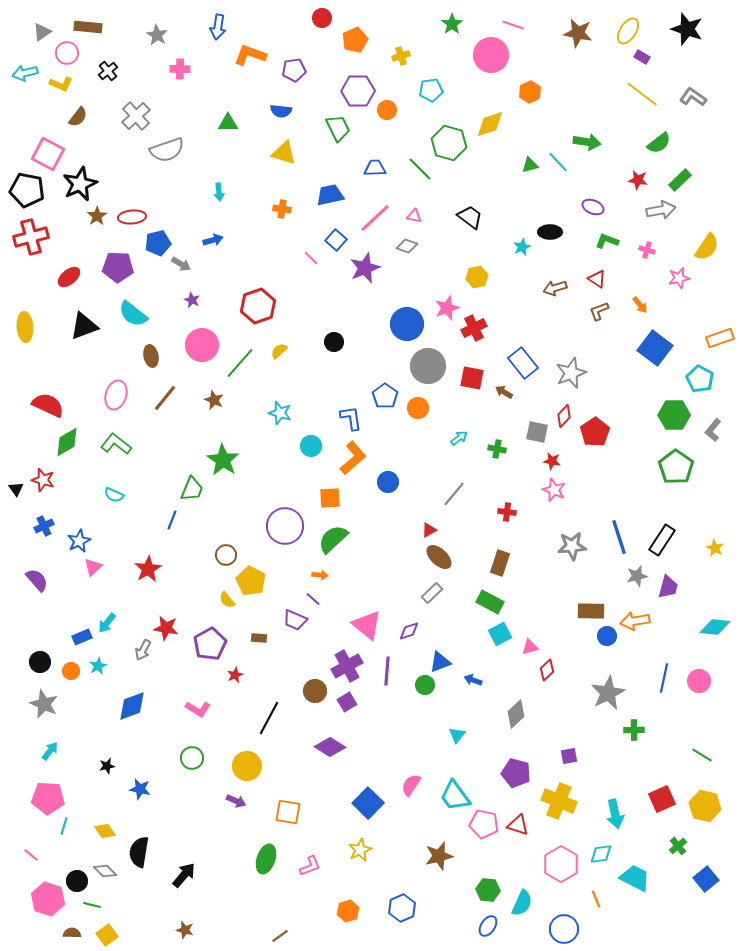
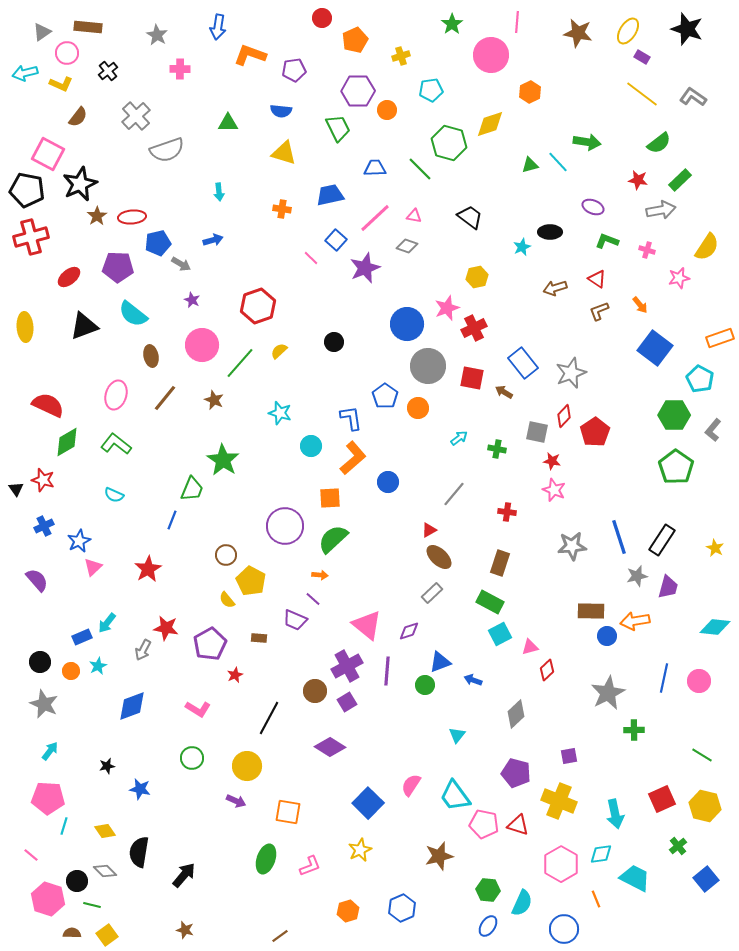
pink line at (513, 25): moved 4 px right, 3 px up; rotated 75 degrees clockwise
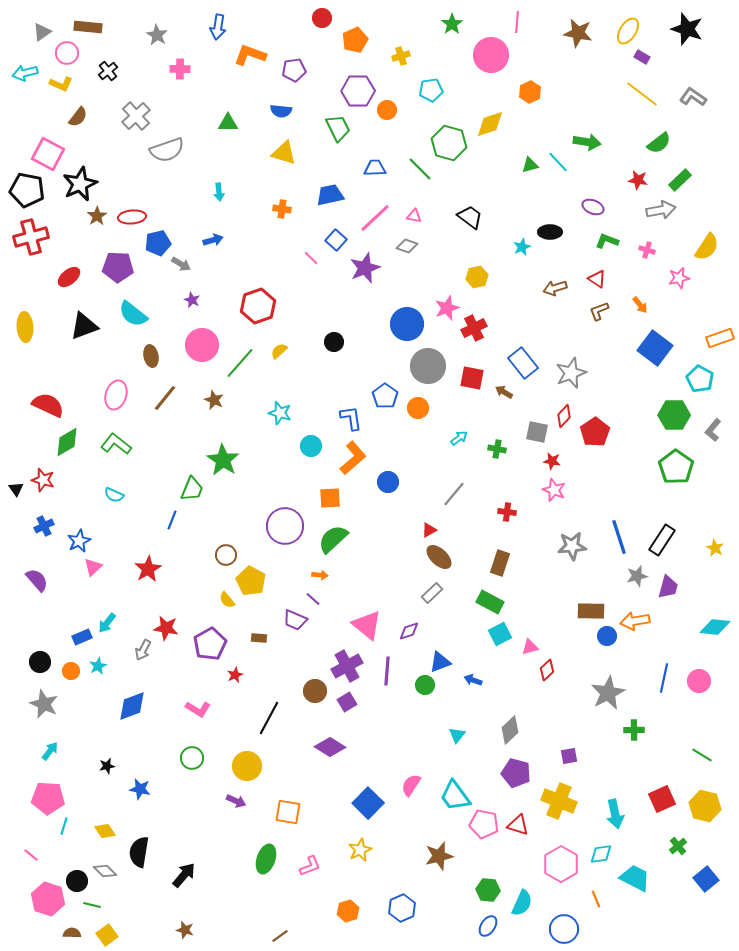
gray diamond at (516, 714): moved 6 px left, 16 px down
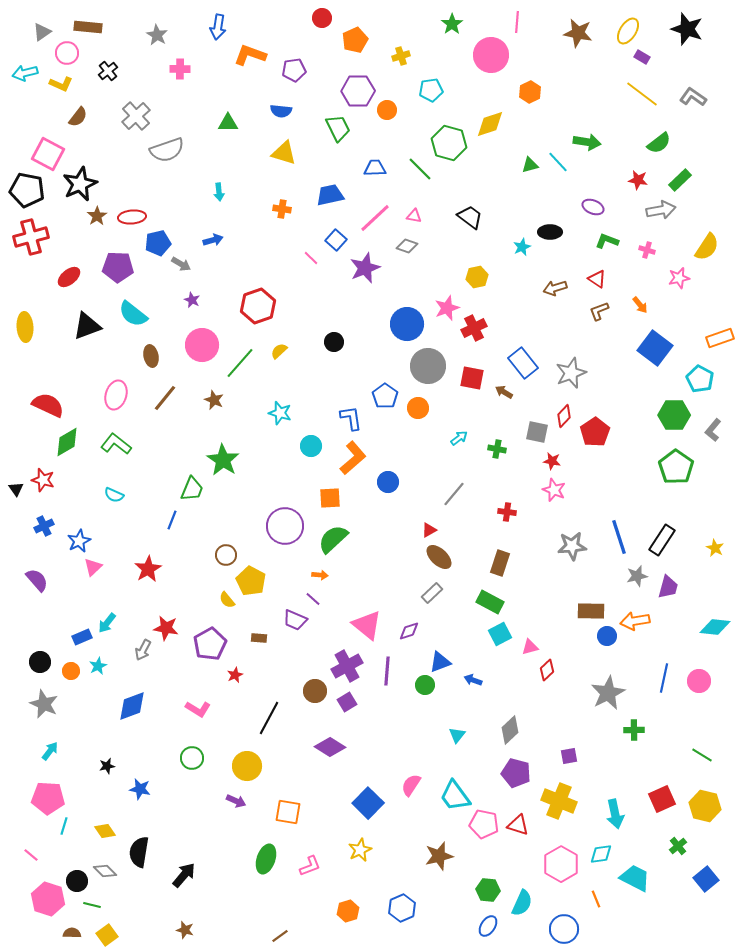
black triangle at (84, 326): moved 3 px right
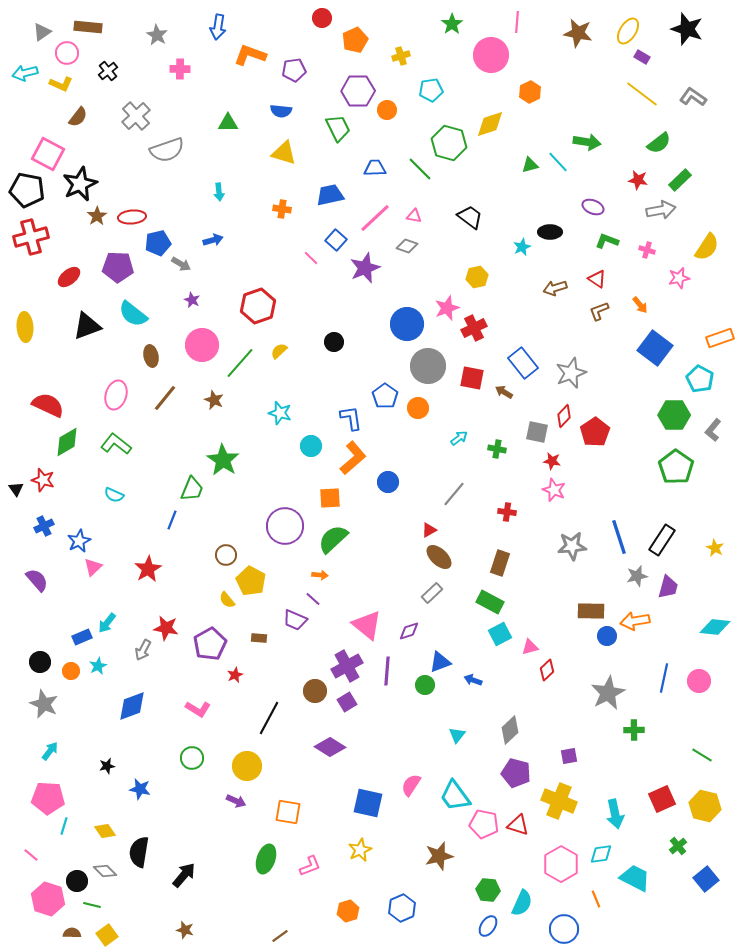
blue square at (368, 803): rotated 32 degrees counterclockwise
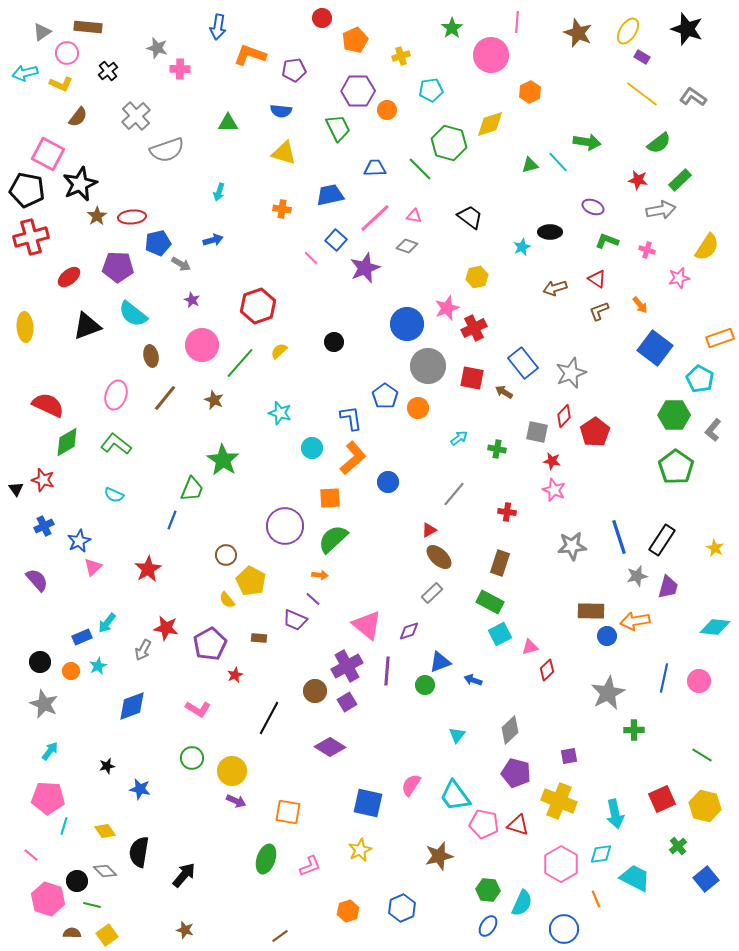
green star at (452, 24): moved 4 px down
brown star at (578, 33): rotated 12 degrees clockwise
gray star at (157, 35): moved 13 px down; rotated 15 degrees counterclockwise
cyan arrow at (219, 192): rotated 24 degrees clockwise
cyan circle at (311, 446): moved 1 px right, 2 px down
yellow circle at (247, 766): moved 15 px left, 5 px down
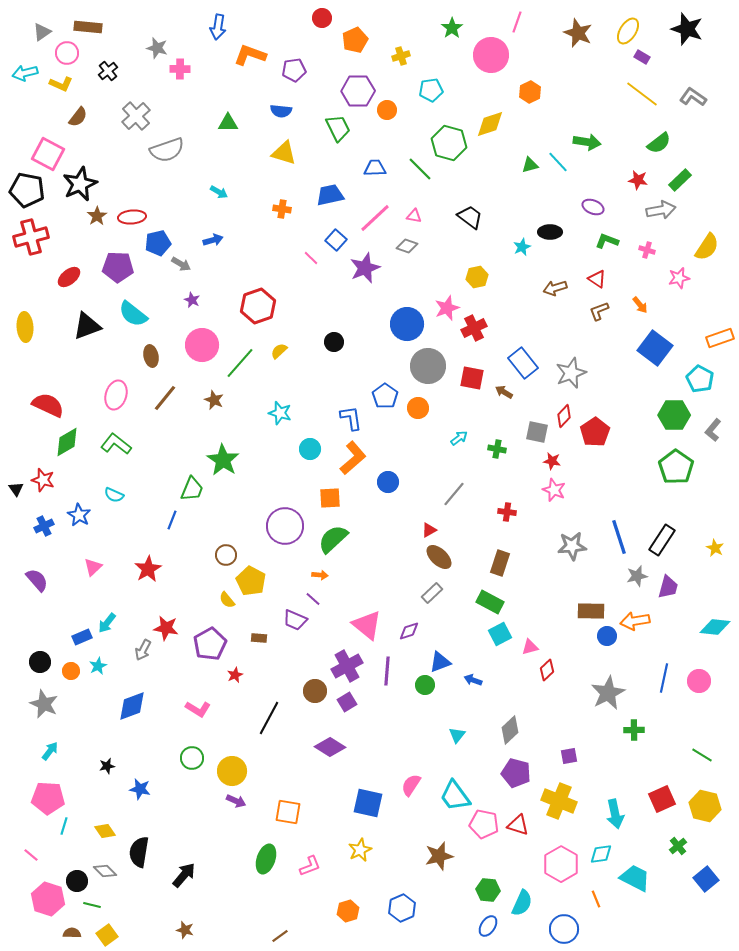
pink line at (517, 22): rotated 15 degrees clockwise
cyan arrow at (219, 192): rotated 78 degrees counterclockwise
cyan circle at (312, 448): moved 2 px left, 1 px down
blue star at (79, 541): moved 26 px up; rotated 15 degrees counterclockwise
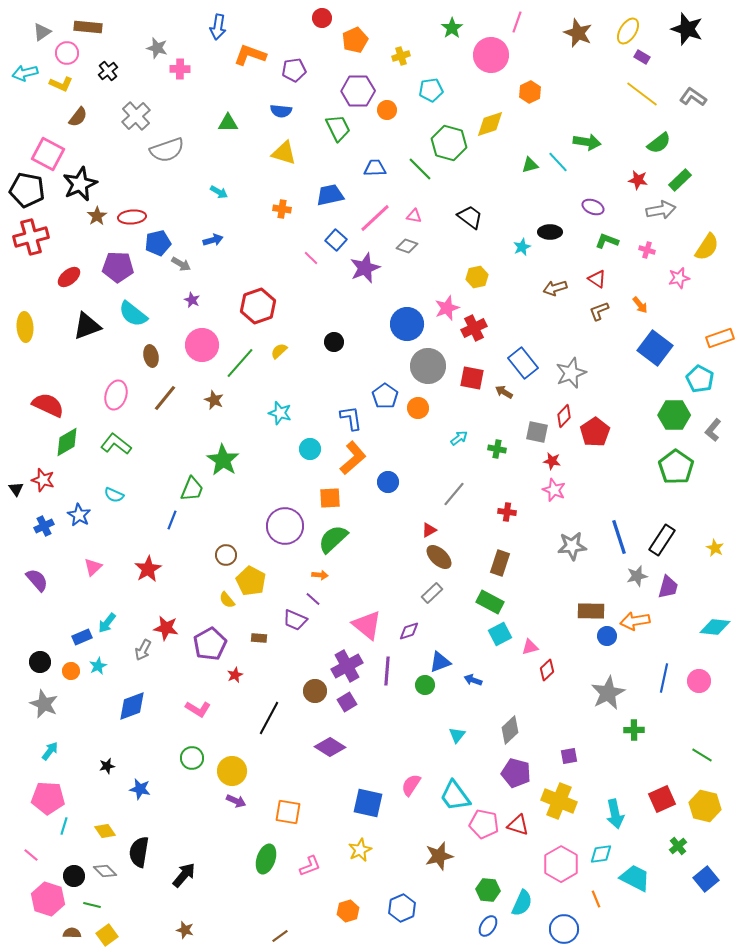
black circle at (77, 881): moved 3 px left, 5 px up
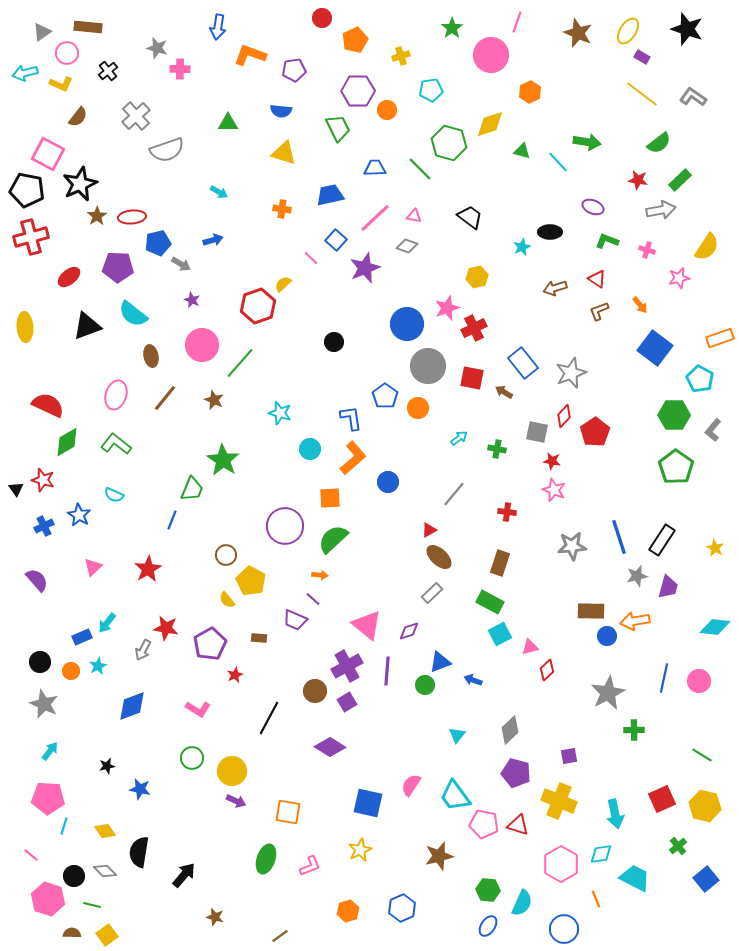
green triangle at (530, 165): moved 8 px left, 14 px up; rotated 30 degrees clockwise
yellow semicircle at (279, 351): moved 4 px right, 67 px up
brown star at (185, 930): moved 30 px right, 13 px up
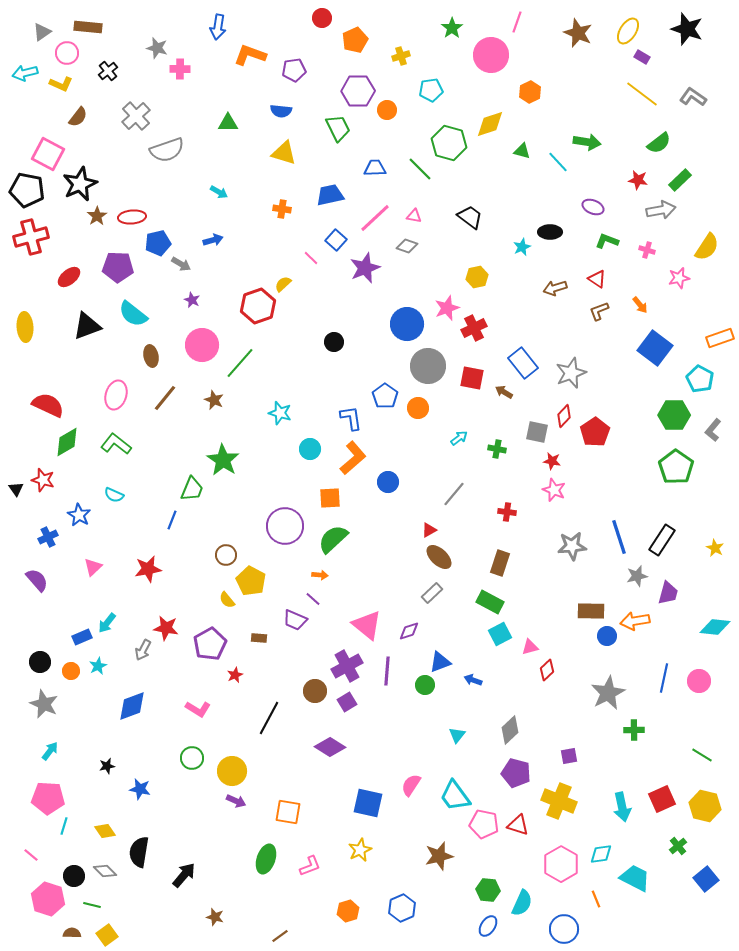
blue cross at (44, 526): moved 4 px right, 11 px down
red star at (148, 569): rotated 20 degrees clockwise
purple trapezoid at (668, 587): moved 6 px down
cyan arrow at (615, 814): moved 7 px right, 7 px up
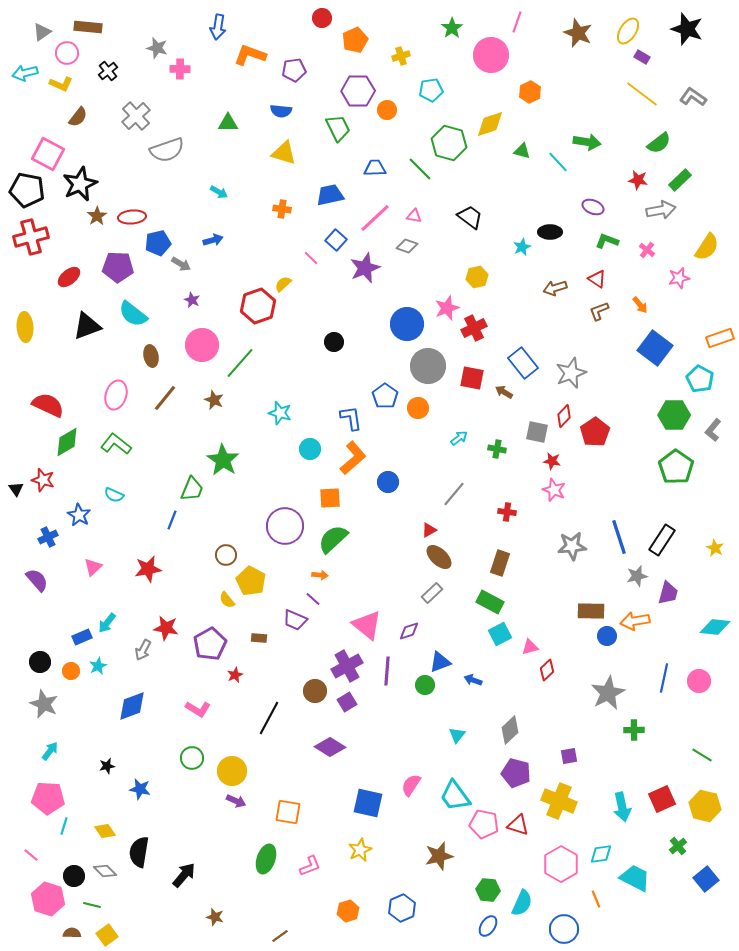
pink cross at (647, 250): rotated 21 degrees clockwise
